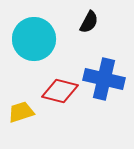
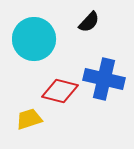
black semicircle: rotated 15 degrees clockwise
yellow trapezoid: moved 8 px right, 7 px down
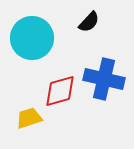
cyan circle: moved 2 px left, 1 px up
red diamond: rotated 30 degrees counterclockwise
yellow trapezoid: moved 1 px up
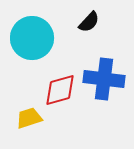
blue cross: rotated 6 degrees counterclockwise
red diamond: moved 1 px up
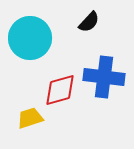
cyan circle: moved 2 px left
blue cross: moved 2 px up
yellow trapezoid: moved 1 px right
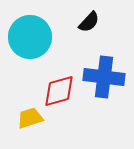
cyan circle: moved 1 px up
red diamond: moved 1 px left, 1 px down
